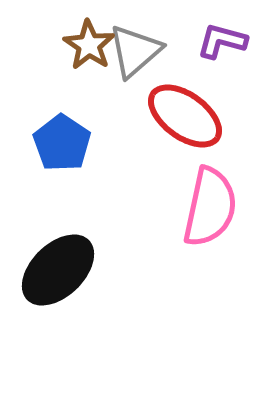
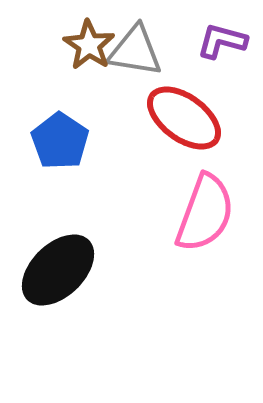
gray triangle: rotated 50 degrees clockwise
red ellipse: moved 1 px left, 2 px down
blue pentagon: moved 2 px left, 2 px up
pink semicircle: moved 5 px left, 6 px down; rotated 8 degrees clockwise
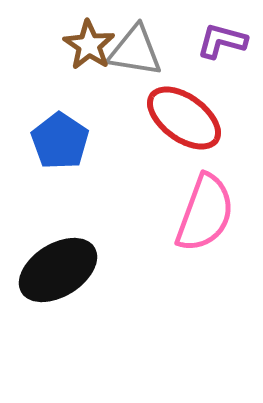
black ellipse: rotated 12 degrees clockwise
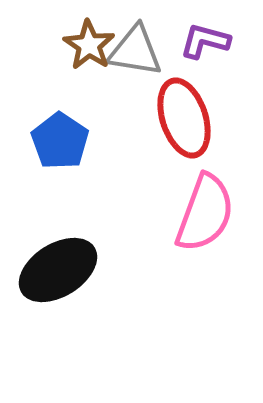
purple L-shape: moved 17 px left
red ellipse: rotated 36 degrees clockwise
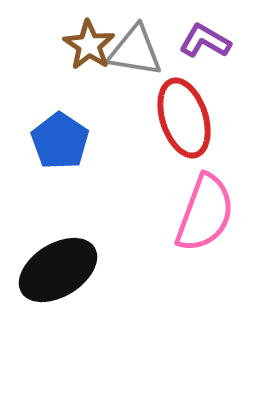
purple L-shape: rotated 15 degrees clockwise
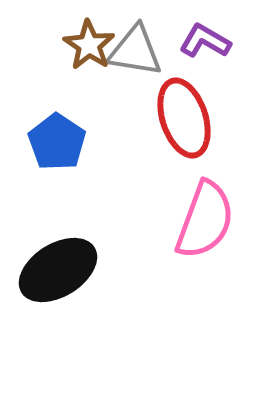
blue pentagon: moved 3 px left, 1 px down
pink semicircle: moved 7 px down
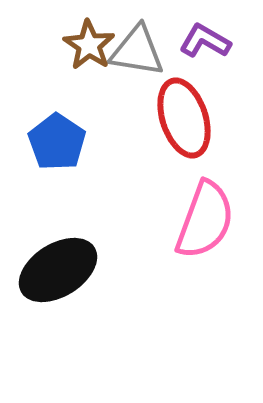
gray triangle: moved 2 px right
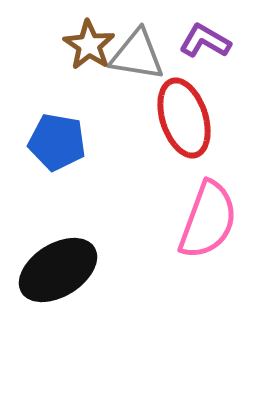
gray triangle: moved 4 px down
blue pentagon: rotated 24 degrees counterclockwise
pink semicircle: moved 3 px right
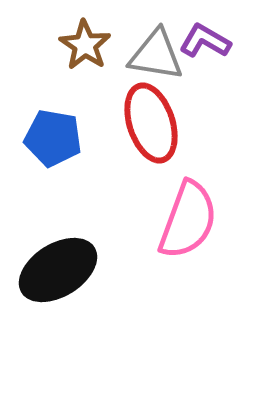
brown star: moved 4 px left
gray triangle: moved 19 px right
red ellipse: moved 33 px left, 5 px down
blue pentagon: moved 4 px left, 4 px up
pink semicircle: moved 20 px left
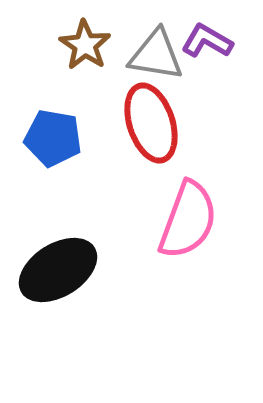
purple L-shape: moved 2 px right
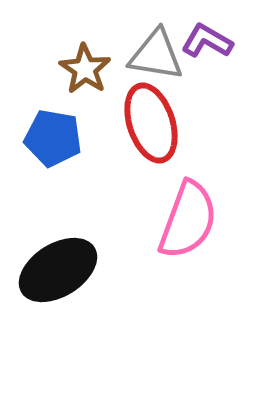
brown star: moved 24 px down
